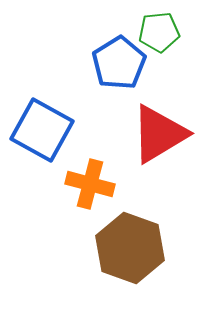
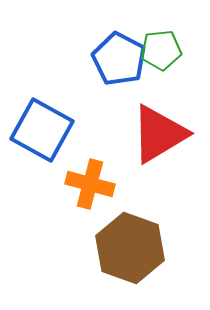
green pentagon: moved 2 px right, 18 px down
blue pentagon: moved 4 px up; rotated 12 degrees counterclockwise
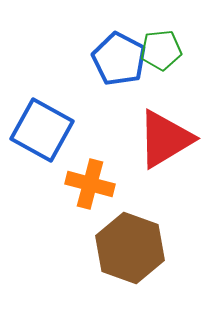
red triangle: moved 6 px right, 5 px down
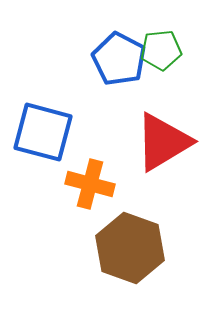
blue square: moved 1 px right, 2 px down; rotated 14 degrees counterclockwise
red triangle: moved 2 px left, 3 px down
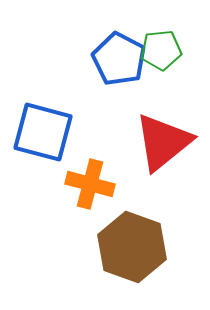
red triangle: rotated 8 degrees counterclockwise
brown hexagon: moved 2 px right, 1 px up
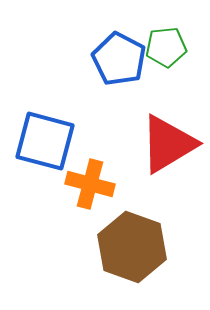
green pentagon: moved 5 px right, 3 px up
blue square: moved 2 px right, 9 px down
red triangle: moved 5 px right, 2 px down; rotated 8 degrees clockwise
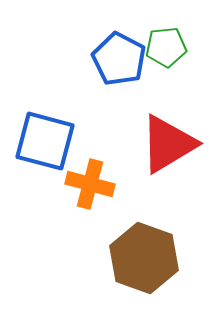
brown hexagon: moved 12 px right, 11 px down
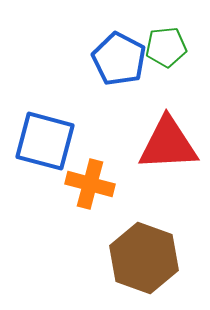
red triangle: rotated 28 degrees clockwise
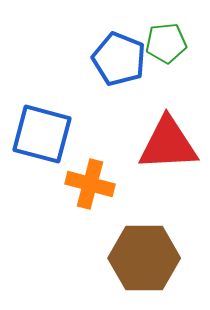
green pentagon: moved 4 px up
blue pentagon: rotated 6 degrees counterclockwise
blue square: moved 3 px left, 7 px up
brown hexagon: rotated 20 degrees counterclockwise
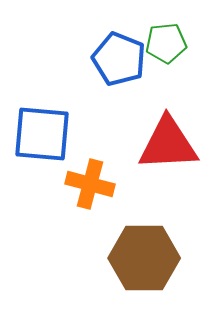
blue square: rotated 10 degrees counterclockwise
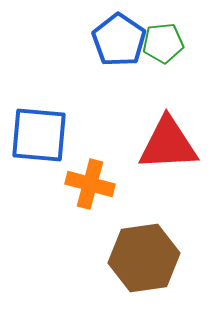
green pentagon: moved 3 px left
blue pentagon: moved 19 px up; rotated 12 degrees clockwise
blue square: moved 3 px left, 1 px down
brown hexagon: rotated 8 degrees counterclockwise
